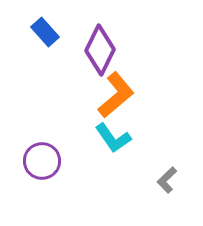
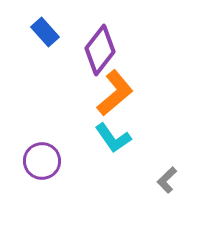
purple diamond: rotated 12 degrees clockwise
orange L-shape: moved 1 px left, 2 px up
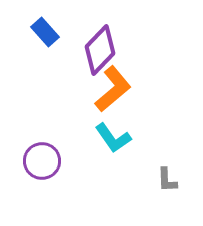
purple diamond: rotated 6 degrees clockwise
orange L-shape: moved 2 px left, 4 px up
gray L-shape: rotated 48 degrees counterclockwise
